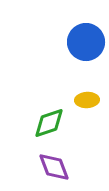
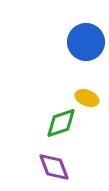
yellow ellipse: moved 2 px up; rotated 25 degrees clockwise
green diamond: moved 12 px right
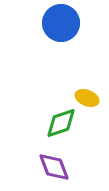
blue circle: moved 25 px left, 19 px up
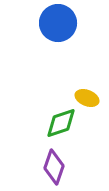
blue circle: moved 3 px left
purple diamond: rotated 40 degrees clockwise
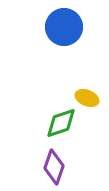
blue circle: moved 6 px right, 4 px down
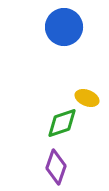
green diamond: moved 1 px right
purple diamond: moved 2 px right
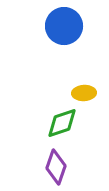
blue circle: moved 1 px up
yellow ellipse: moved 3 px left, 5 px up; rotated 25 degrees counterclockwise
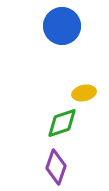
blue circle: moved 2 px left
yellow ellipse: rotated 10 degrees counterclockwise
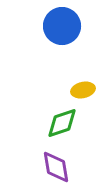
yellow ellipse: moved 1 px left, 3 px up
purple diamond: rotated 28 degrees counterclockwise
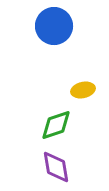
blue circle: moved 8 px left
green diamond: moved 6 px left, 2 px down
